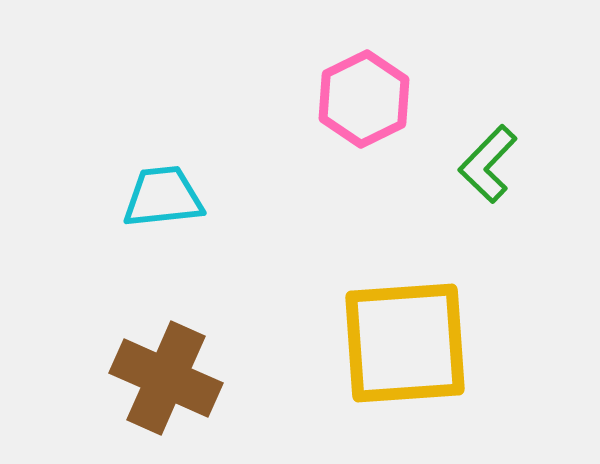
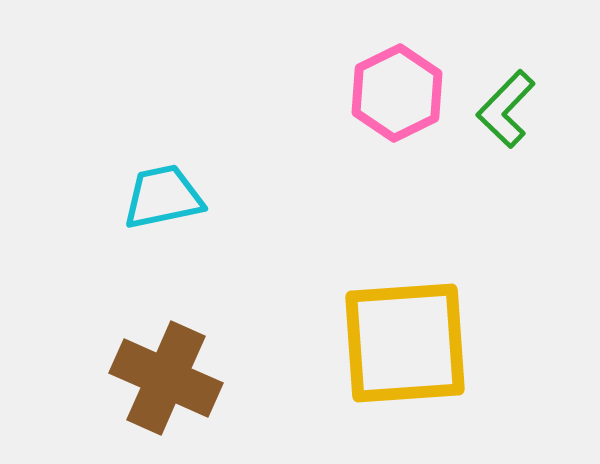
pink hexagon: moved 33 px right, 6 px up
green L-shape: moved 18 px right, 55 px up
cyan trapezoid: rotated 6 degrees counterclockwise
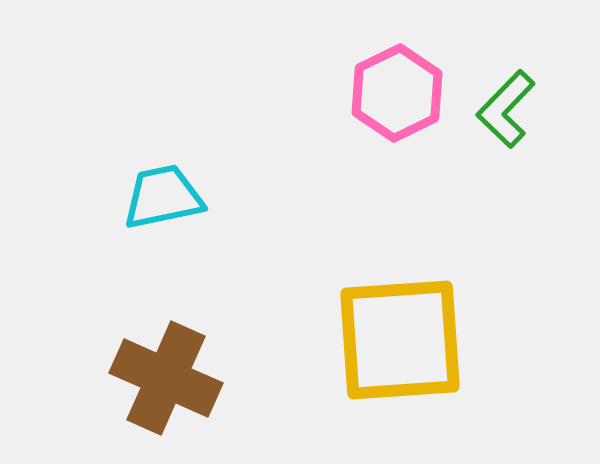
yellow square: moved 5 px left, 3 px up
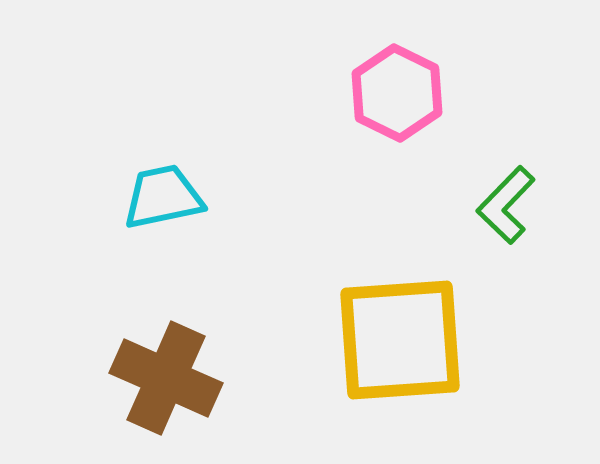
pink hexagon: rotated 8 degrees counterclockwise
green L-shape: moved 96 px down
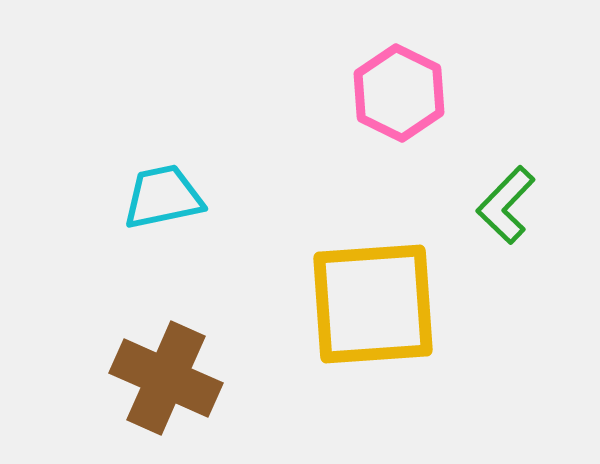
pink hexagon: moved 2 px right
yellow square: moved 27 px left, 36 px up
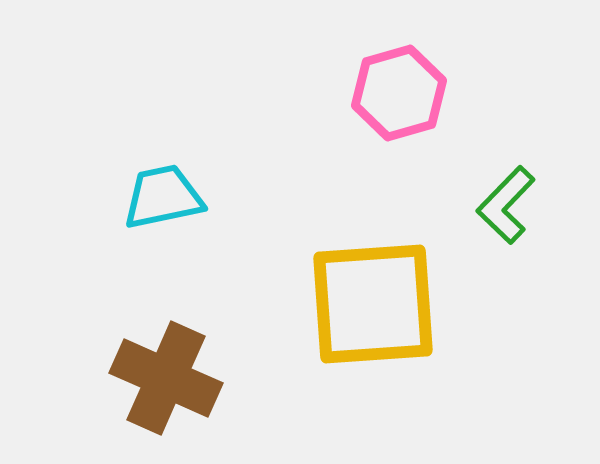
pink hexagon: rotated 18 degrees clockwise
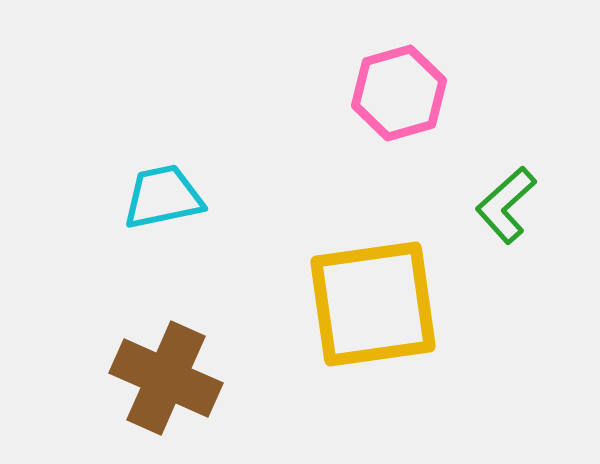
green L-shape: rotated 4 degrees clockwise
yellow square: rotated 4 degrees counterclockwise
